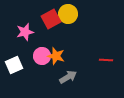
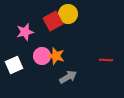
red square: moved 2 px right, 2 px down
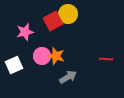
red line: moved 1 px up
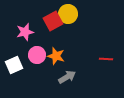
pink circle: moved 5 px left, 1 px up
gray arrow: moved 1 px left
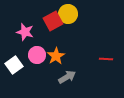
pink star: rotated 30 degrees clockwise
orange star: rotated 24 degrees clockwise
white square: rotated 12 degrees counterclockwise
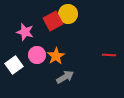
red line: moved 3 px right, 4 px up
gray arrow: moved 2 px left
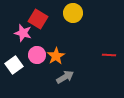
yellow circle: moved 5 px right, 1 px up
red square: moved 15 px left, 2 px up; rotated 30 degrees counterclockwise
pink star: moved 2 px left, 1 px down
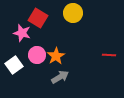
red square: moved 1 px up
pink star: moved 1 px left
gray arrow: moved 5 px left
